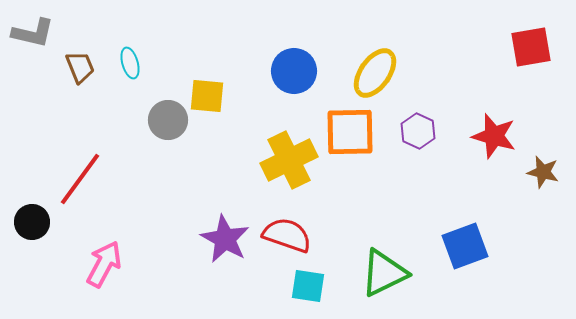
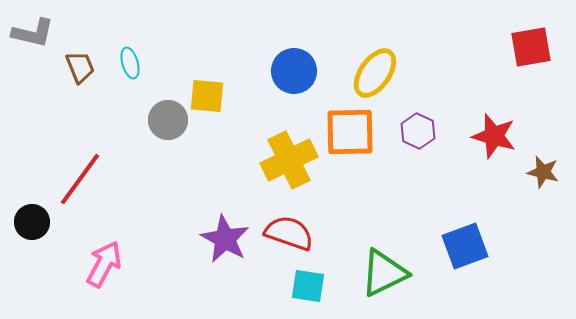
red semicircle: moved 2 px right, 2 px up
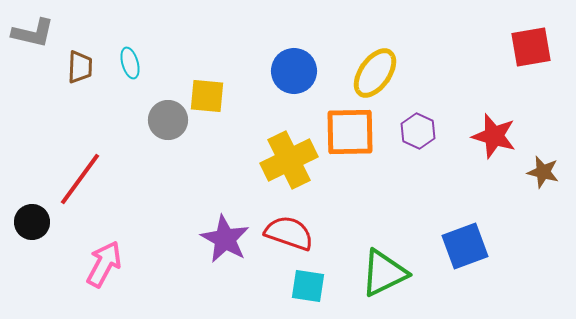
brown trapezoid: rotated 24 degrees clockwise
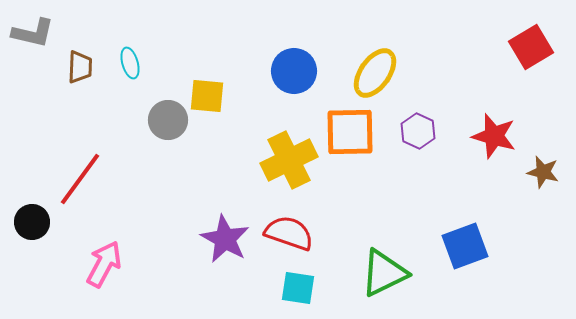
red square: rotated 21 degrees counterclockwise
cyan square: moved 10 px left, 2 px down
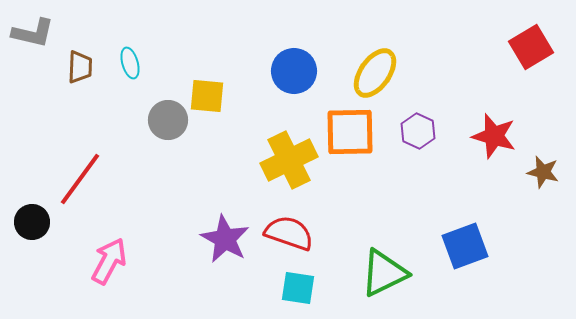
pink arrow: moved 5 px right, 3 px up
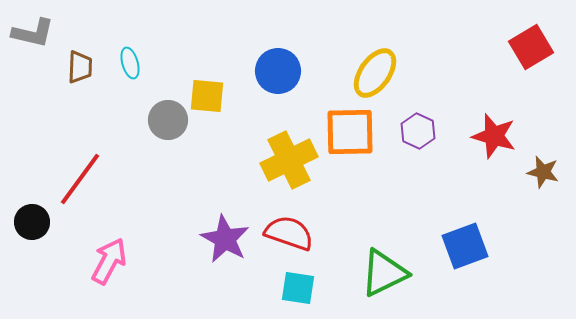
blue circle: moved 16 px left
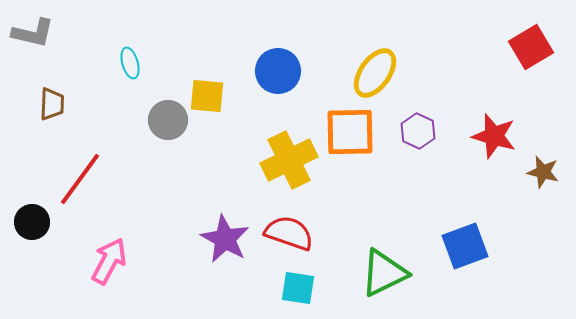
brown trapezoid: moved 28 px left, 37 px down
